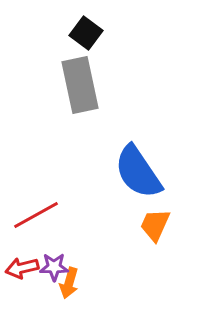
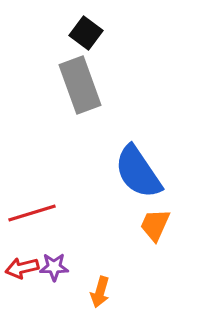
gray rectangle: rotated 8 degrees counterclockwise
red line: moved 4 px left, 2 px up; rotated 12 degrees clockwise
orange arrow: moved 31 px right, 9 px down
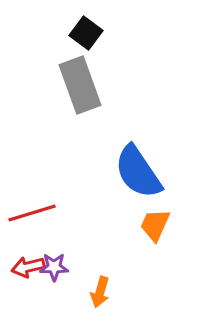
red arrow: moved 6 px right, 1 px up
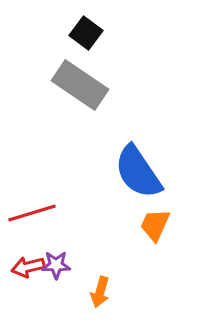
gray rectangle: rotated 36 degrees counterclockwise
purple star: moved 2 px right, 2 px up
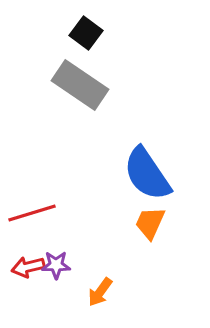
blue semicircle: moved 9 px right, 2 px down
orange trapezoid: moved 5 px left, 2 px up
orange arrow: rotated 20 degrees clockwise
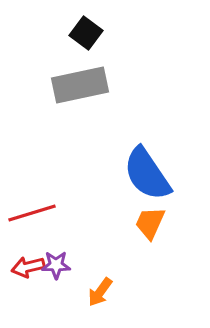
gray rectangle: rotated 46 degrees counterclockwise
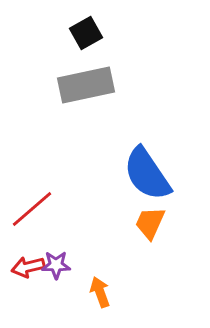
black square: rotated 24 degrees clockwise
gray rectangle: moved 6 px right
red line: moved 4 px up; rotated 24 degrees counterclockwise
orange arrow: rotated 124 degrees clockwise
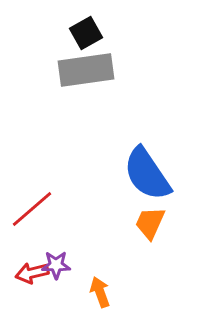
gray rectangle: moved 15 px up; rotated 4 degrees clockwise
red arrow: moved 4 px right, 6 px down
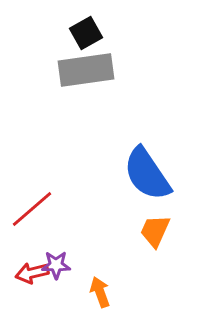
orange trapezoid: moved 5 px right, 8 px down
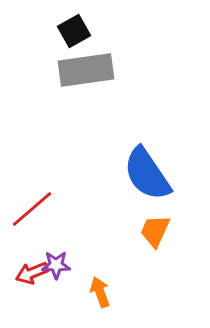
black square: moved 12 px left, 2 px up
red arrow: rotated 8 degrees counterclockwise
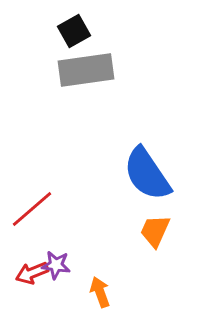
purple star: rotated 8 degrees clockwise
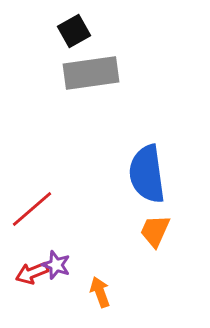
gray rectangle: moved 5 px right, 3 px down
blue semicircle: rotated 26 degrees clockwise
purple star: rotated 12 degrees clockwise
